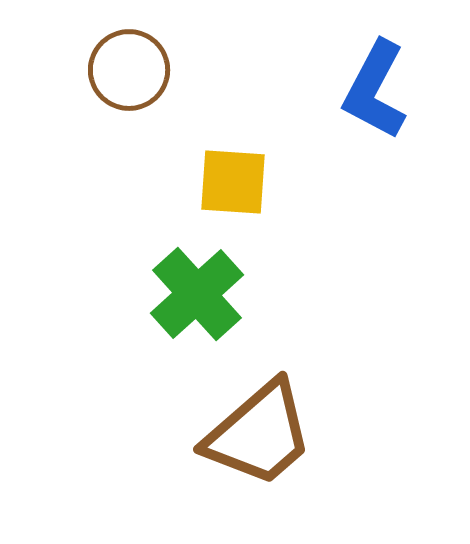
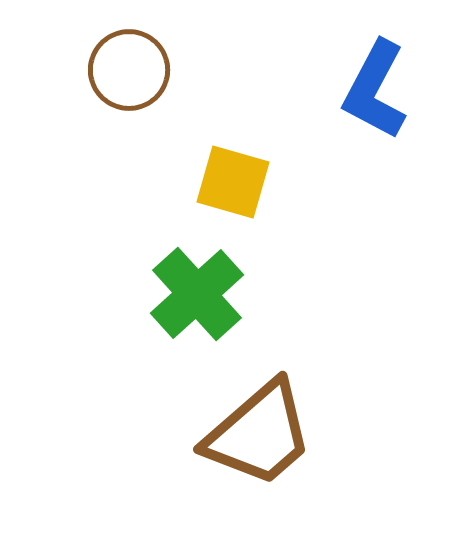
yellow square: rotated 12 degrees clockwise
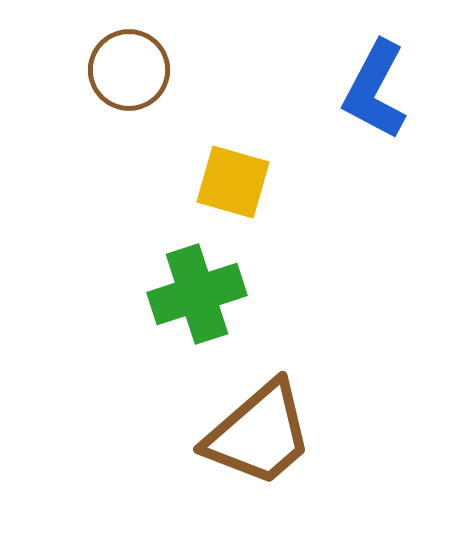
green cross: rotated 24 degrees clockwise
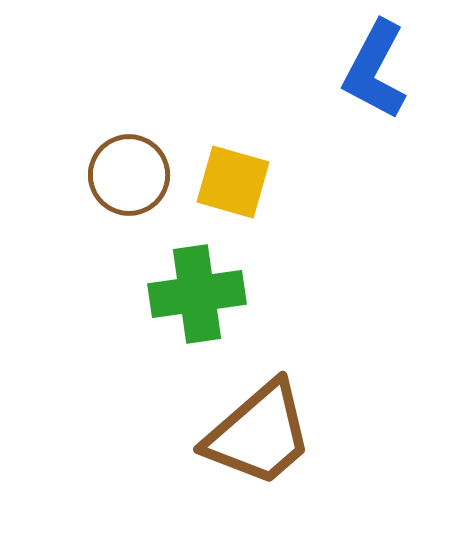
brown circle: moved 105 px down
blue L-shape: moved 20 px up
green cross: rotated 10 degrees clockwise
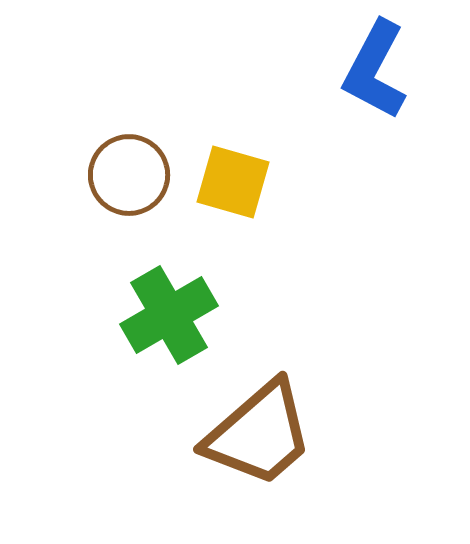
green cross: moved 28 px left, 21 px down; rotated 22 degrees counterclockwise
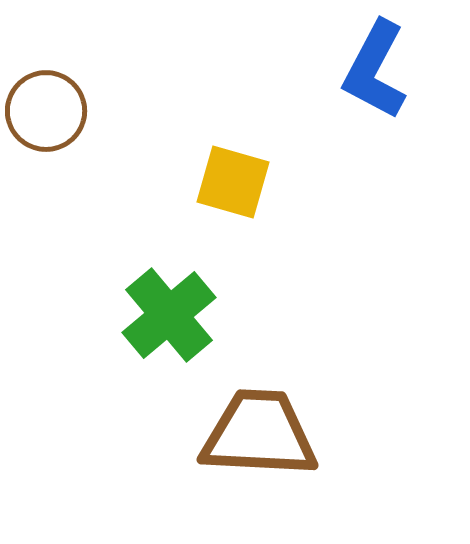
brown circle: moved 83 px left, 64 px up
green cross: rotated 10 degrees counterclockwise
brown trapezoid: rotated 136 degrees counterclockwise
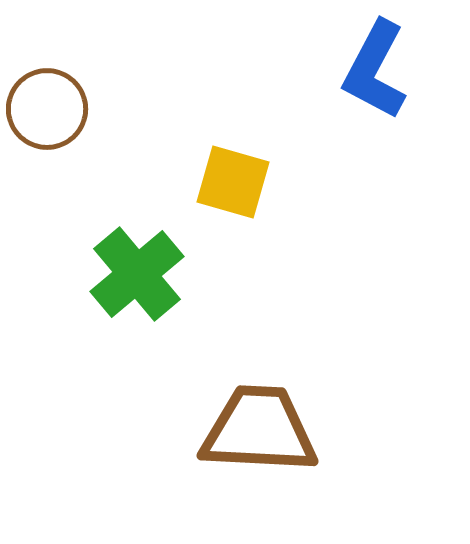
brown circle: moved 1 px right, 2 px up
green cross: moved 32 px left, 41 px up
brown trapezoid: moved 4 px up
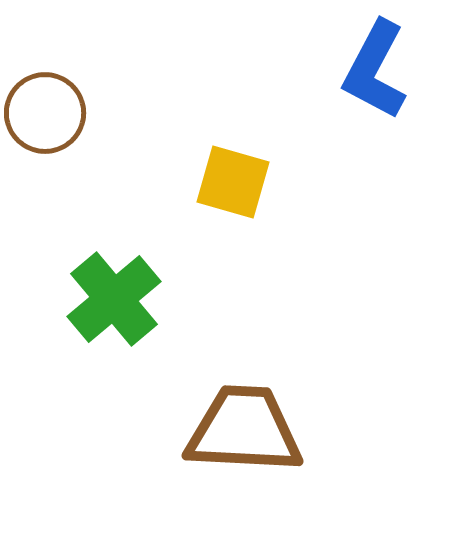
brown circle: moved 2 px left, 4 px down
green cross: moved 23 px left, 25 px down
brown trapezoid: moved 15 px left
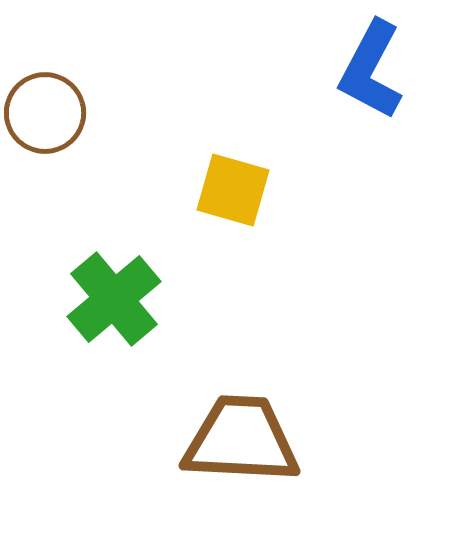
blue L-shape: moved 4 px left
yellow square: moved 8 px down
brown trapezoid: moved 3 px left, 10 px down
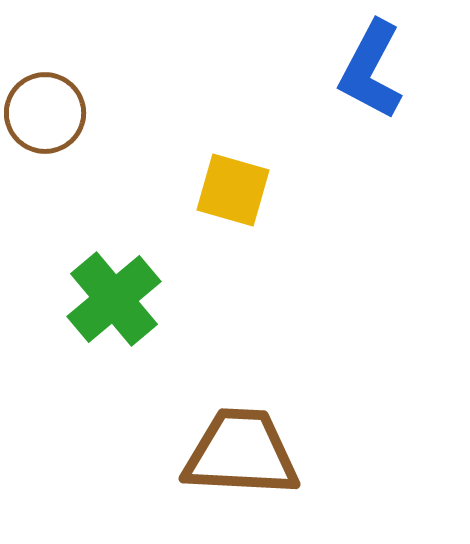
brown trapezoid: moved 13 px down
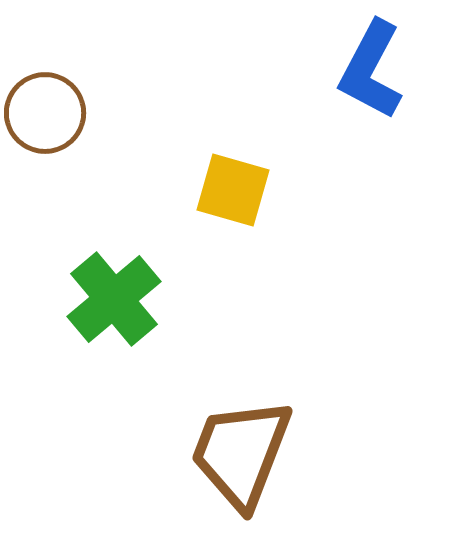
brown trapezoid: rotated 72 degrees counterclockwise
